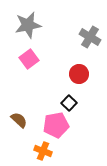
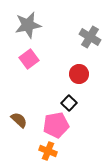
orange cross: moved 5 px right
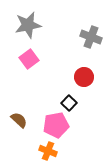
gray cross: moved 1 px right; rotated 10 degrees counterclockwise
red circle: moved 5 px right, 3 px down
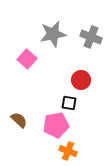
gray star: moved 25 px right, 9 px down
pink square: moved 2 px left; rotated 12 degrees counterclockwise
red circle: moved 3 px left, 3 px down
black square: rotated 35 degrees counterclockwise
orange cross: moved 20 px right
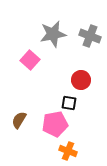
gray cross: moved 1 px left, 1 px up
pink square: moved 3 px right, 1 px down
brown semicircle: rotated 102 degrees counterclockwise
pink pentagon: moved 1 px left, 1 px up
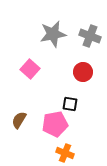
pink square: moved 9 px down
red circle: moved 2 px right, 8 px up
black square: moved 1 px right, 1 px down
orange cross: moved 3 px left, 2 px down
